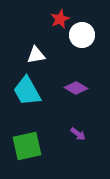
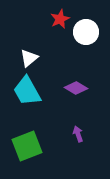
white circle: moved 4 px right, 3 px up
white triangle: moved 7 px left, 3 px down; rotated 30 degrees counterclockwise
purple arrow: rotated 147 degrees counterclockwise
green square: rotated 8 degrees counterclockwise
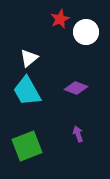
purple diamond: rotated 10 degrees counterclockwise
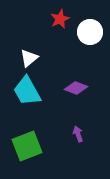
white circle: moved 4 px right
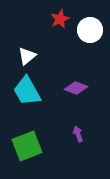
white circle: moved 2 px up
white triangle: moved 2 px left, 2 px up
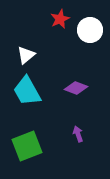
white triangle: moved 1 px left, 1 px up
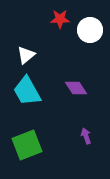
red star: rotated 24 degrees clockwise
purple diamond: rotated 35 degrees clockwise
purple arrow: moved 8 px right, 2 px down
green square: moved 1 px up
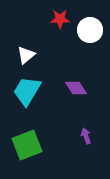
cyan trapezoid: rotated 60 degrees clockwise
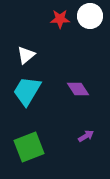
white circle: moved 14 px up
purple diamond: moved 2 px right, 1 px down
purple arrow: rotated 77 degrees clockwise
green square: moved 2 px right, 2 px down
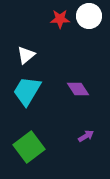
white circle: moved 1 px left
green square: rotated 16 degrees counterclockwise
